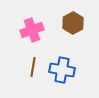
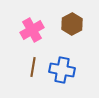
brown hexagon: moved 1 px left, 1 px down
pink cross: rotated 10 degrees counterclockwise
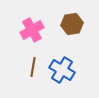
brown hexagon: rotated 20 degrees clockwise
blue cross: rotated 20 degrees clockwise
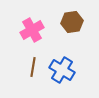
brown hexagon: moved 2 px up
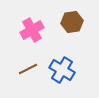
brown line: moved 5 px left, 2 px down; rotated 54 degrees clockwise
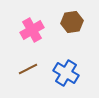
blue cross: moved 4 px right, 3 px down
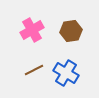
brown hexagon: moved 1 px left, 9 px down
brown line: moved 6 px right, 1 px down
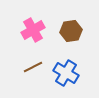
pink cross: moved 1 px right
brown line: moved 1 px left, 3 px up
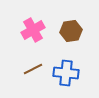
brown line: moved 2 px down
blue cross: rotated 25 degrees counterclockwise
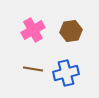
brown line: rotated 36 degrees clockwise
blue cross: rotated 20 degrees counterclockwise
